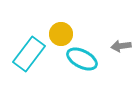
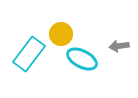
gray arrow: moved 2 px left
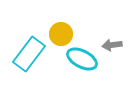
gray arrow: moved 7 px left, 1 px up
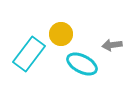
cyan ellipse: moved 5 px down
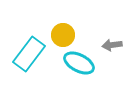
yellow circle: moved 2 px right, 1 px down
cyan ellipse: moved 3 px left, 1 px up
